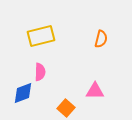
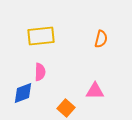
yellow rectangle: rotated 8 degrees clockwise
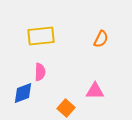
orange semicircle: rotated 12 degrees clockwise
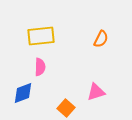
pink semicircle: moved 5 px up
pink triangle: moved 1 px right, 1 px down; rotated 18 degrees counterclockwise
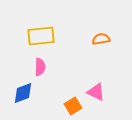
orange semicircle: rotated 126 degrees counterclockwise
pink triangle: rotated 42 degrees clockwise
orange square: moved 7 px right, 2 px up; rotated 18 degrees clockwise
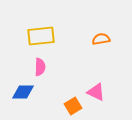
blue diamond: moved 1 px up; rotated 20 degrees clockwise
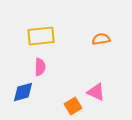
blue diamond: rotated 15 degrees counterclockwise
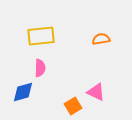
pink semicircle: moved 1 px down
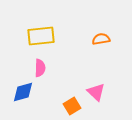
pink triangle: rotated 18 degrees clockwise
orange square: moved 1 px left
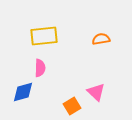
yellow rectangle: moved 3 px right
